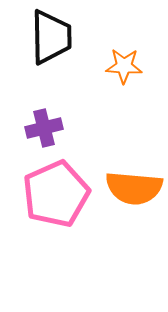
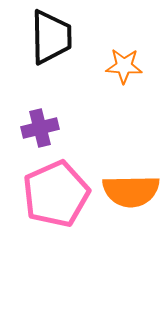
purple cross: moved 4 px left
orange semicircle: moved 3 px left, 3 px down; rotated 6 degrees counterclockwise
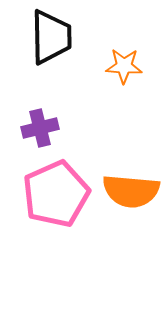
orange semicircle: rotated 6 degrees clockwise
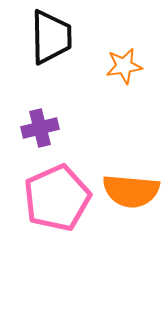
orange star: rotated 12 degrees counterclockwise
pink pentagon: moved 1 px right, 4 px down
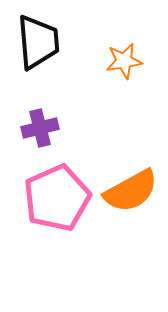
black trapezoid: moved 13 px left, 5 px down; rotated 4 degrees counterclockwise
orange star: moved 5 px up
orange semicircle: rotated 34 degrees counterclockwise
